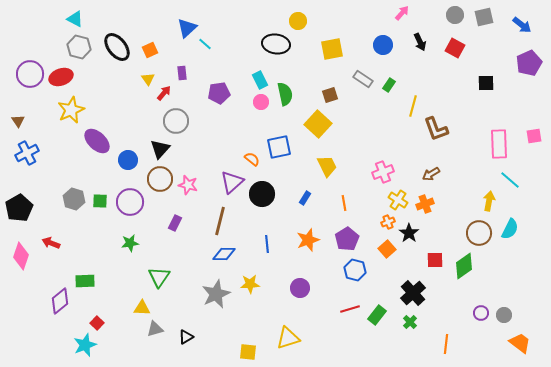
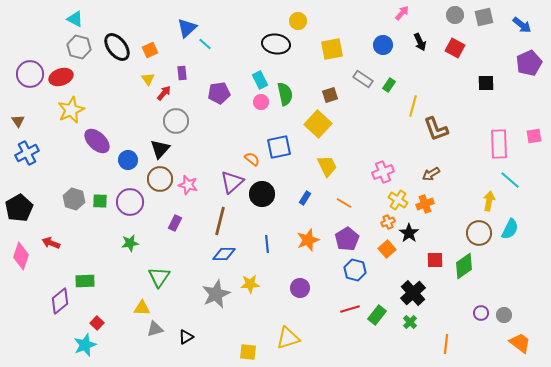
orange line at (344, 203): rotated 49 degrees counterclockwise
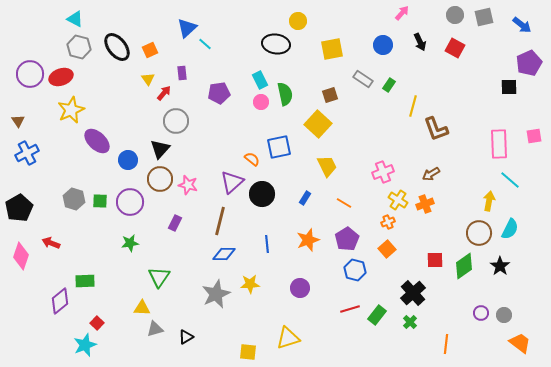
black square at (486, 83): moved 23 px right, 4 px down
black star at (409, 233): moved 91 px right, 33 px down
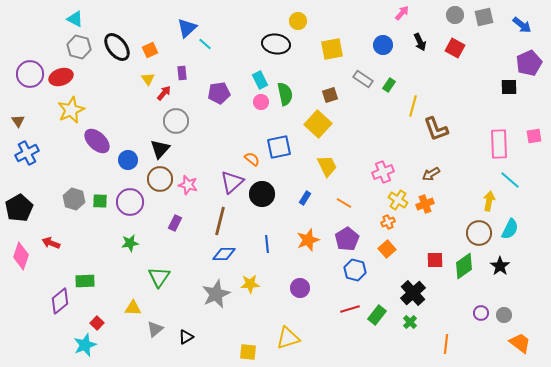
yellow triangle at (142, 308): moved 9 px left
gray triangle at (155, 329): rotated 24 degrees counterclockwise
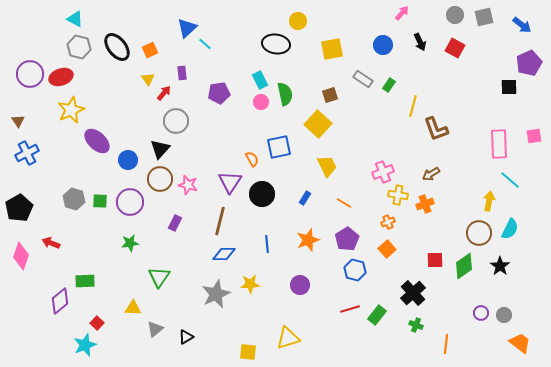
orange semicircle at (252, 159): rotated 21 degrees clockwise
purple triangle at (232, 182): moved 2 px left; rotated 15 degrees counterclockwise
yellow cross at (398, 200): moved 5 px up; rotated 24 degrees counterclockwise
purple circle at (300, 288): moved 3 px up
green cross at (410, 322): moved 6 px right, 3 px down; rotated 24 degrees counterclockwise
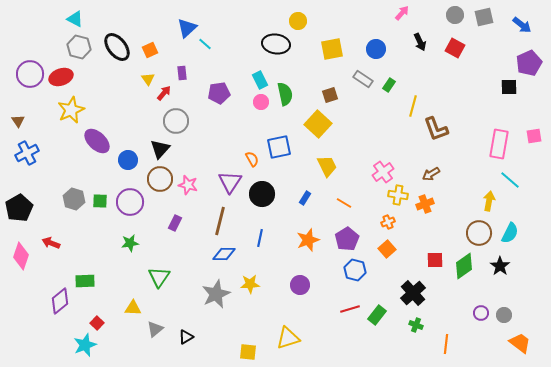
blue circle at (383, 45): moved 7 px left, 4 px down
pink rectangle at (499, 144): rotated 12 degrees clockwise
pink cross at (383, 172): rotated 15 degrees counterclockwise
cyan semicircle at (510, 229): moved 4 px down
blue line at (267, 244): moved 7 px left, 6 px up; rotated 18 degrees clockwise
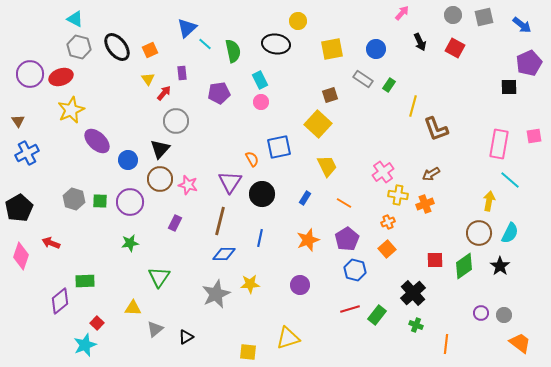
gray circle at (455, 15): moved 2 px left
green semicircle at (285, 94): moved 52 px left, 43 px up
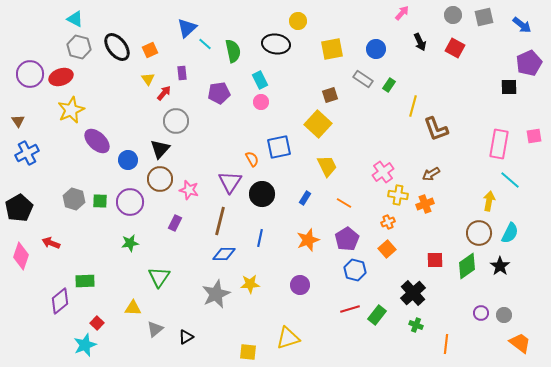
pink star at (188, 185): moved 1 px right, 5 px down
green diamond at (464, 266): moved 3 px right
